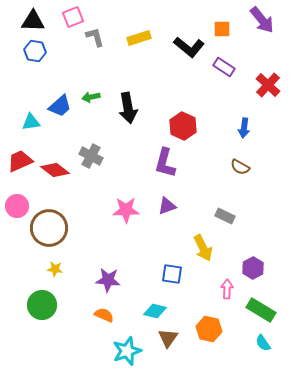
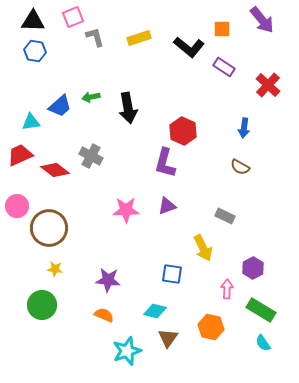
red hexagon: moved 5 px down
red trapezoid: moved 6 px up
orange hexagon: moved 2 px right, 2 px up
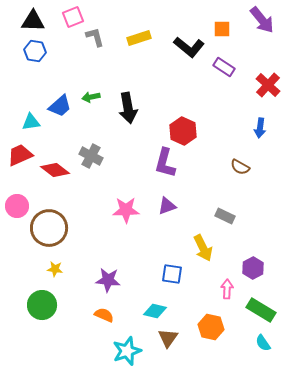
blue arrow: moved 16 px right
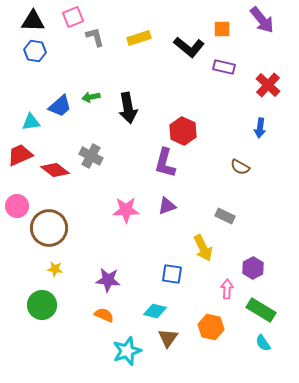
purple rectangle: rotated 20 degrees counterclockwise
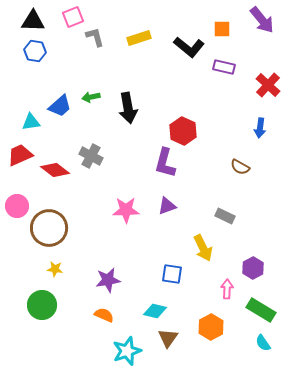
purple star: rotated 15 degrees counterclockwise
orange hexagon: rotated 20 degrees clockwise
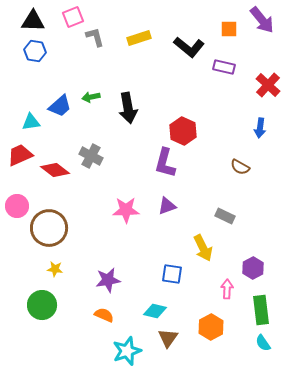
orange square: moved 7 px right
green rectangle: rotated 52 degrees clockwise
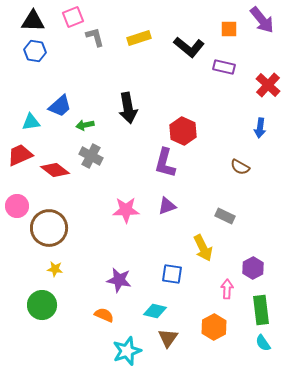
green arrow: moved 6 px left, 28 px down
purple star: moved 11 px right; rotated 20 degrees clockwise
orange hexagon: moved 3 px right
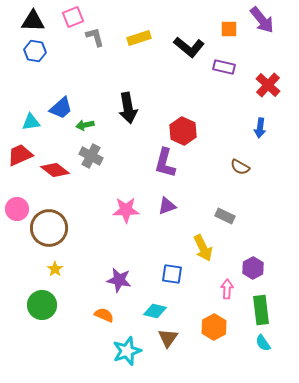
blue trapezoid: moved 1 px right, 2 px down
pink circle: moved 3 px down
yellow star: rotated 28 degrees clockwise
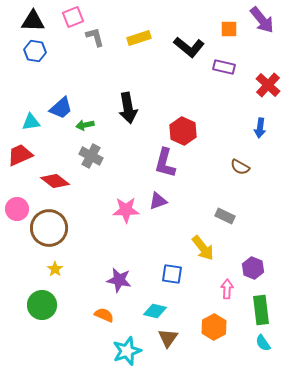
red diamond: moved 11 px down
purple triangle: moved 9 px left, 5 px up
yellow arrow: rotated 12 degrees counterclockwise
purple hexagon: rotated 10 degrees counterclockwise
